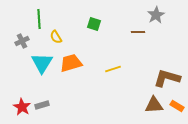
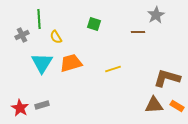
gray cross: moved 6 px up
red star: moved 2 px left, 1 px down
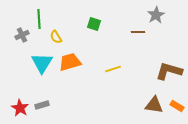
orange trapezoid: moved 1 px left, 1 px up
brown L-shape: moved 2 px right, 7 px up
brown triangle: rotated 12 degrees clockwise
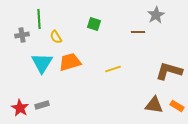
gray cross: rotated 16 degrees clockwise
